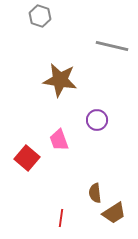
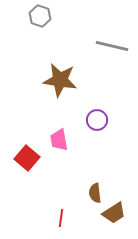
pink trapezoid: rotated 10 degrees clockwise
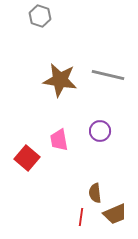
gray line: moved 4 px left, 29 px down
purple circle: moved 3 px right, 11 px down
brown trapezoid: moved 1 px right, 1 px down; rotated 10 degrees clockwise
red line: moved 20 px right, 1 px up
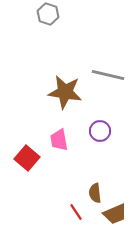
gray hexagon: moved 8 px right, 2 px up
brown star: moved 5 px right, 12 px down
red line: moved 5 px left, 5 px up; rotated 42 degrees counterclockwise
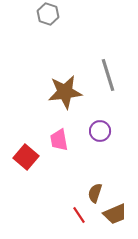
gray line: rotated 60 degrees clockwise
brown star: rotated 16 degrees counterclockwise
red square: moved 1 px left, 1 px up
brown semicircle: rotated 24 degrees clockwise
red line: moved 3 px right, 3 px down
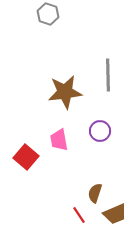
gray line: rotated 16 degrees clockwise
